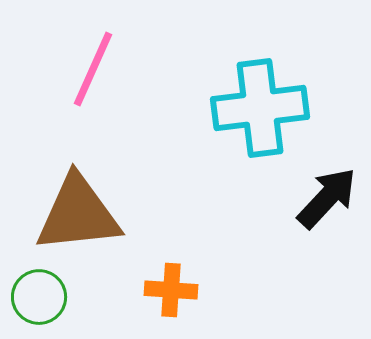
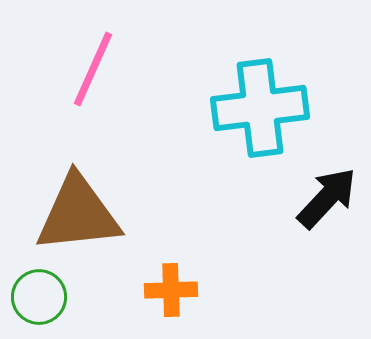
orange cross: rotated 6 degrees counterclockwise
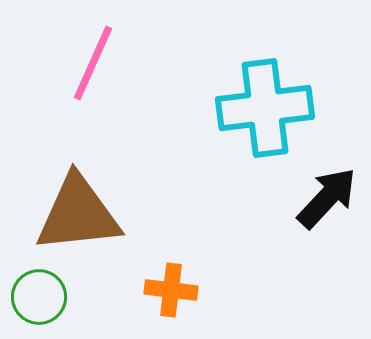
pink line: moved 6 px up
cyan cross: moved 5 px right
orange cross: rotated 9 degrees clockwise
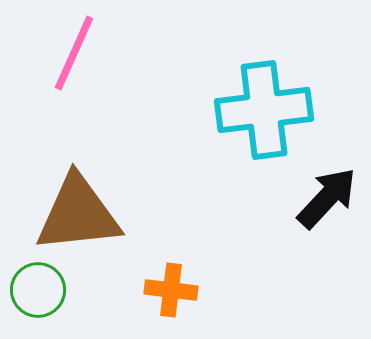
pink line: moved 19 px left, 10 px up
cyan cross: moved 1 px left, 2 px down
green circle: moved 1 px left, 7 px up
